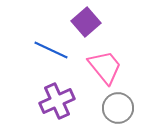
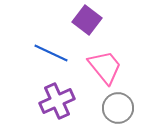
purple square: moved 1 px right, 2 px up; rotated 12 degrees counterclockwise
blue line: moved 3 px down
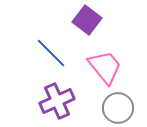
blue line: rotated 20 degrees clockwise
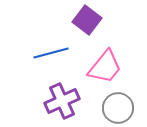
blue line: rotated 60 degrees counterclockwise
pink trapezoid: rotated 78 degrees clockwise
purple cross: moved 5 px right
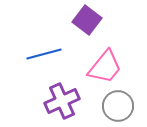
blue line: moved 7 px left, 1 px down
gray circle: moved 2 px up
